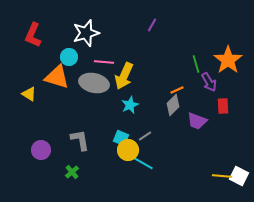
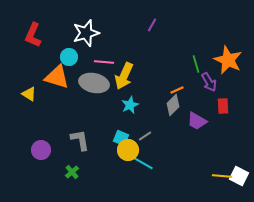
orange star: rotated 12 degrees counterclockwise
purple trapezoid: rotated 10 degrees clockwise
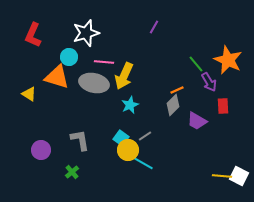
purple line: moved 2 px right, 2 px down
green line: rotated 24 degrees counterclockwise
cyan square: rotated 14 degrees clockwise
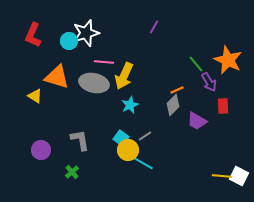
cyan circle: moved 16 px up
yellow triangle: moved 6 px right, 2 px down
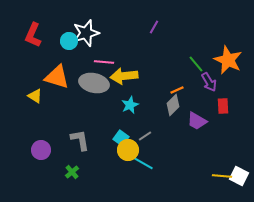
yellow arrow: rotated 60 degrees clockwise
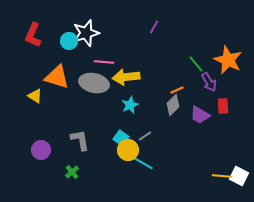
yellow arrow: moved 2 px right, 1 px down
purple trapezoid: moved 3 px right, 6 px up
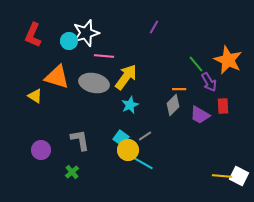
pink line: moved 6 px up
yellow arrow: rotated 132 degrees clockwise
orange line: moved 2 px right, 1 px up; rotated 24 degrees clockwise
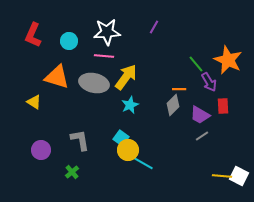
white star: moved 21 px right, 1 px up; rotated 12 degrees clockwise
yellow triangle: moved 1 px left, 6 px down
gray line: moved 57 px right
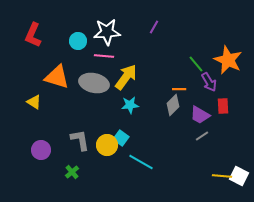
cyan circle: moved 9 px right
cyan star: rotated 18 degrees clockwise
yellow circle: moved 21 px left, 5 px up
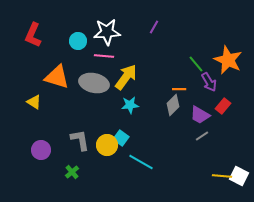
red rectangle: rotated 42 degrees clockwise
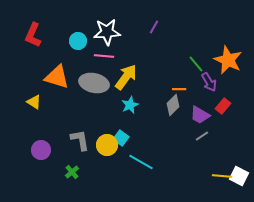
cyan star: rotated 18 degrees counterclockwise
